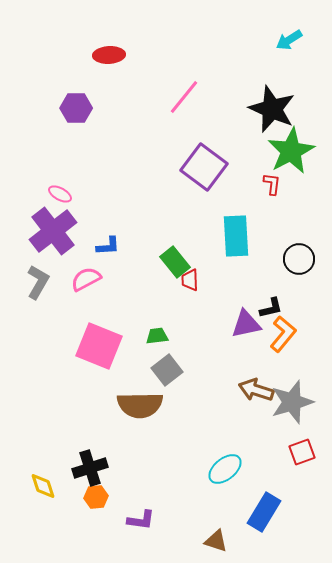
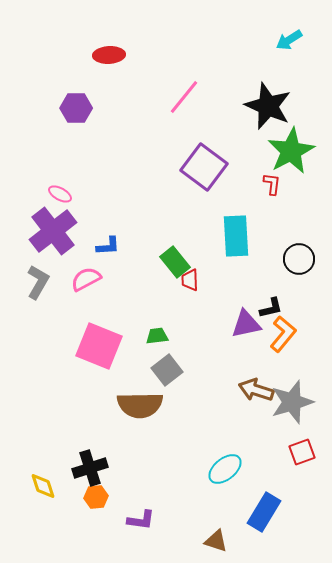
black star: moved 4 px left, 3 px up
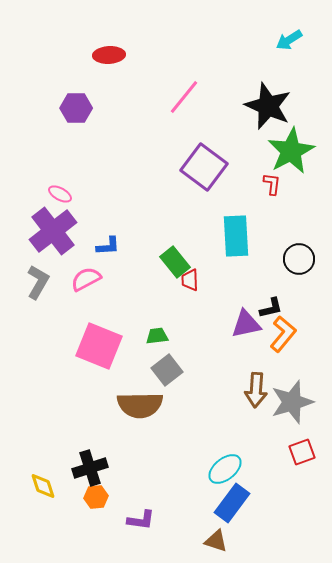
brown arrow: rotated 104 degrees counterclockwise
blue rectangle: moved 32 px left, 9 px up; rotated 6 degrees clockwise
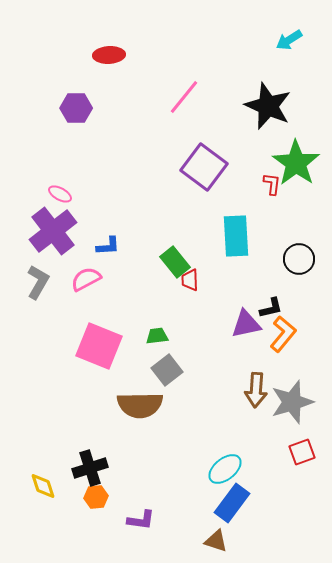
green star: moved 5 px right, 12 px down; rotated 9 degrees counterclockwise
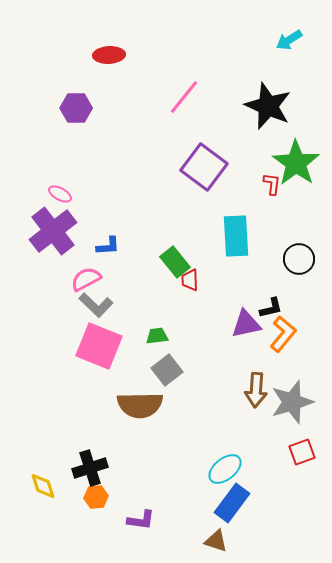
gray L-shape: moved 58 px right, 23 px down; rotated 104 degrees clockwise
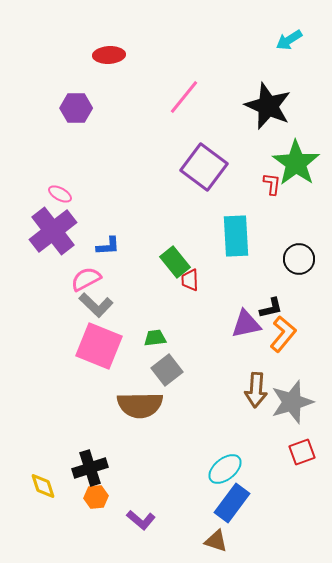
green trapezoid: moved 2 px left, 2 px down
purple L-shape: rotated 32 degrees clockwise
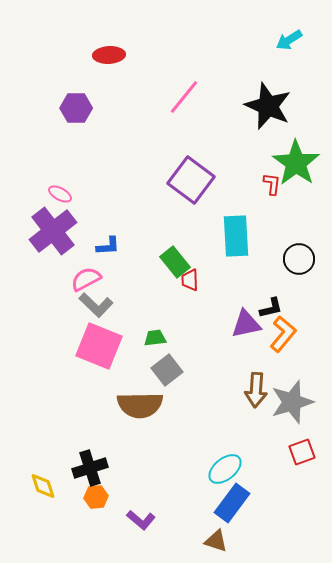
purple square: moved 13 px left, 13 px down
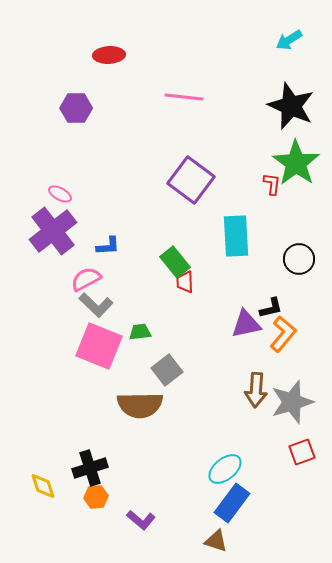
pink line: rotated 57 degrees clockwise
black star: moved 23 px right
red trapezoid: moved 5 px left, 2 px down
green trapezoid: moved 15 px left, 6 px up
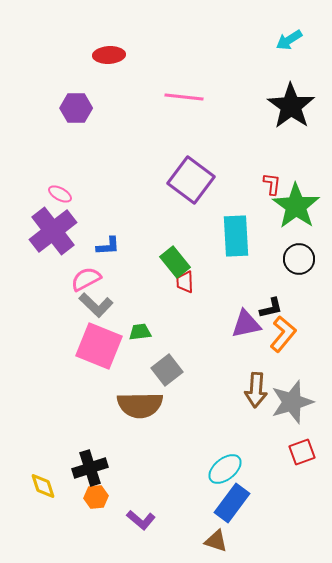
black star: rotated 12 degrees clockwise
green star: moved 43 px down
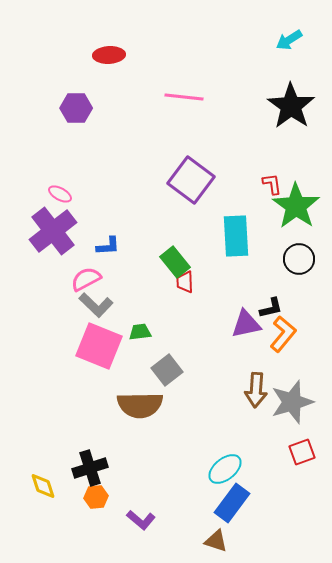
red L-shape: rotated 15 degrees counterclockwise
